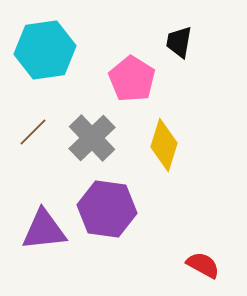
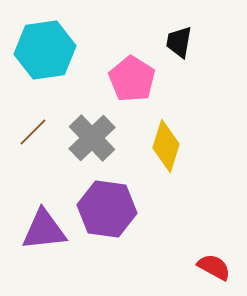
yellow diamond: moved 2 px right, 1 px down
red semicircle: moved 11 px right, 2 px down
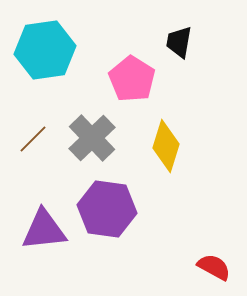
brown line: moved 7 px down
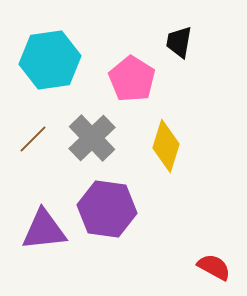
cyan hexagon: moved 5 px right, 10 px down
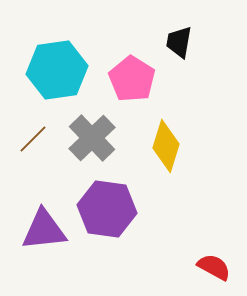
cyan hexagon: moved 7 px right, 10 px down
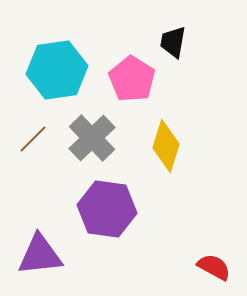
black trapezoid: moved 6 px left
purple triangle: moved 4 px left, 25 px down
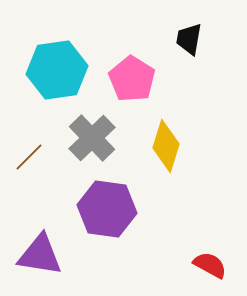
black trapezoid: moved 16 px right, 3 px up
brown line: moved 4 px left, 18 px down
purple triangle: rotated 15 degrees clockwise
red semicircle: moved 4 px left, 2 px up
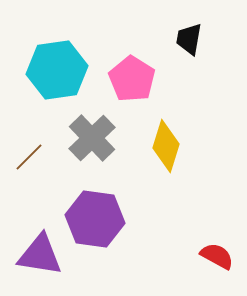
purple hexagon: moved 12 px left, 10 px down
red semicircle: moved 7 px right, 9 px up
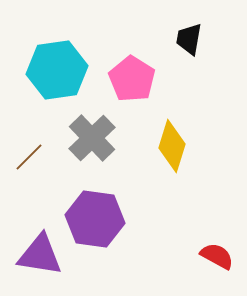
yellow diamond: moved 6 px right
